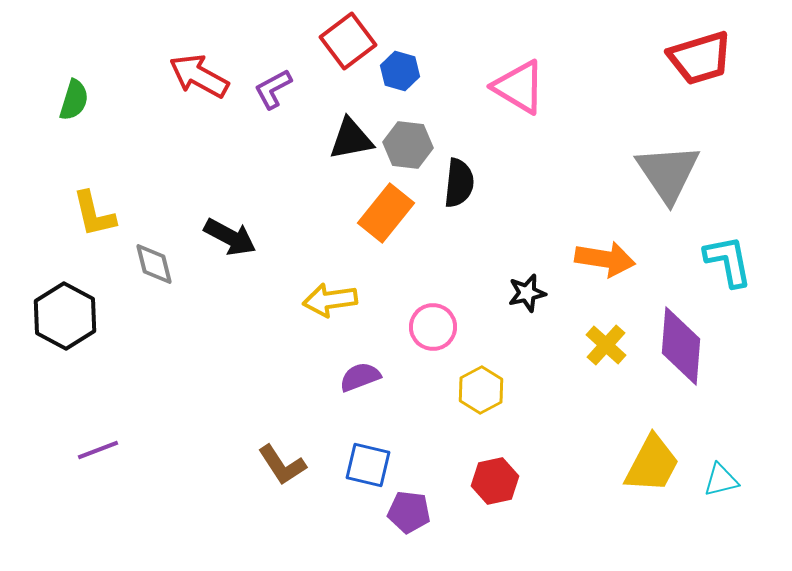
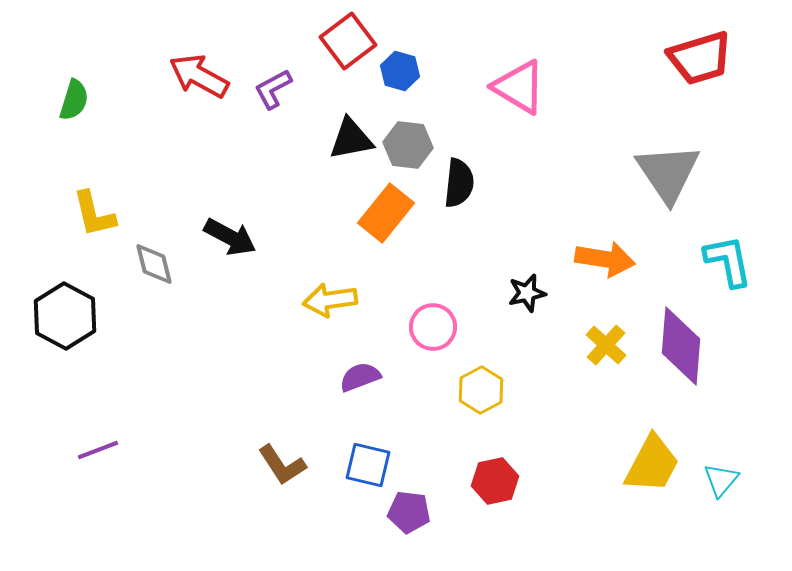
cyan triangle: rotated 36 degrees counterclockwise
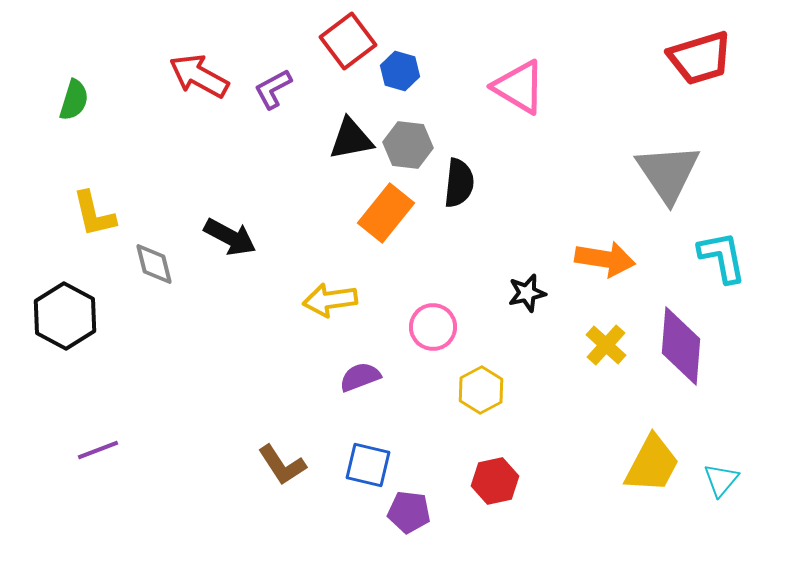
cyan L-shape: moved 6 px left, 4 px up
